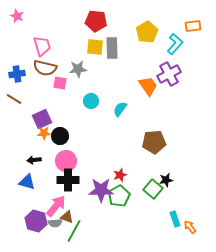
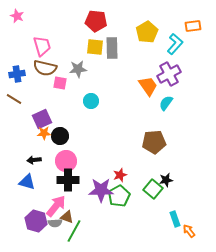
cyan semicircle: moved 46 px right, 6 px up
orange arrow: moved 1 px left, 4 px down
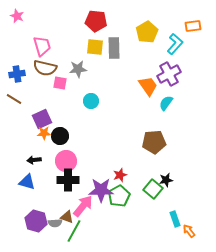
gray rectangle: moved 2 px right
pink arrow: moved 27 px right
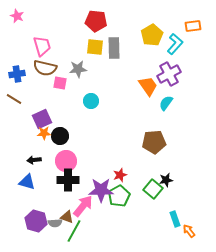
yellow pentagon: moved 5 px right, 3 px down
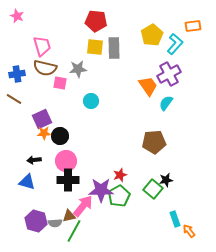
brown triangle: moved 2 px right, 1 px up; rotated 32 degrees counterclockwise
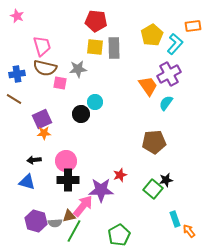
cyan circle: moved 4 px right, 1 px down
black circle: moved 21 px right, 22 px up
green pentagon: moved 39 px down
